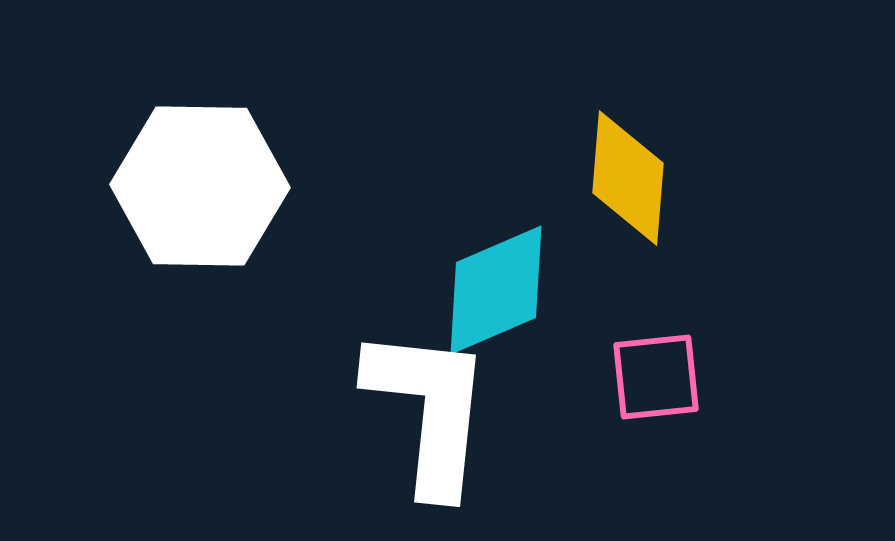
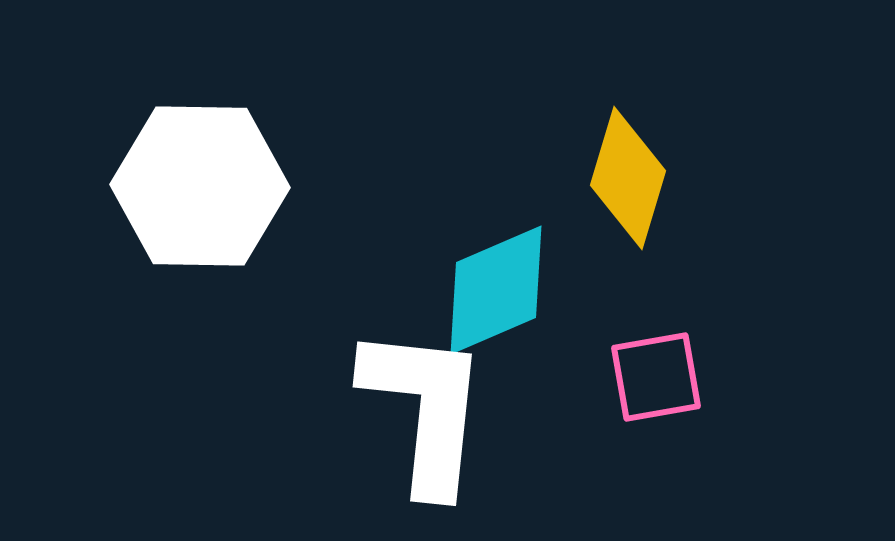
yellow diamond: rotated 12 degrees clockwise
pink square: rotated 4 degrees counterclockwise
white L-shape: moved 4 px left, 1 px up
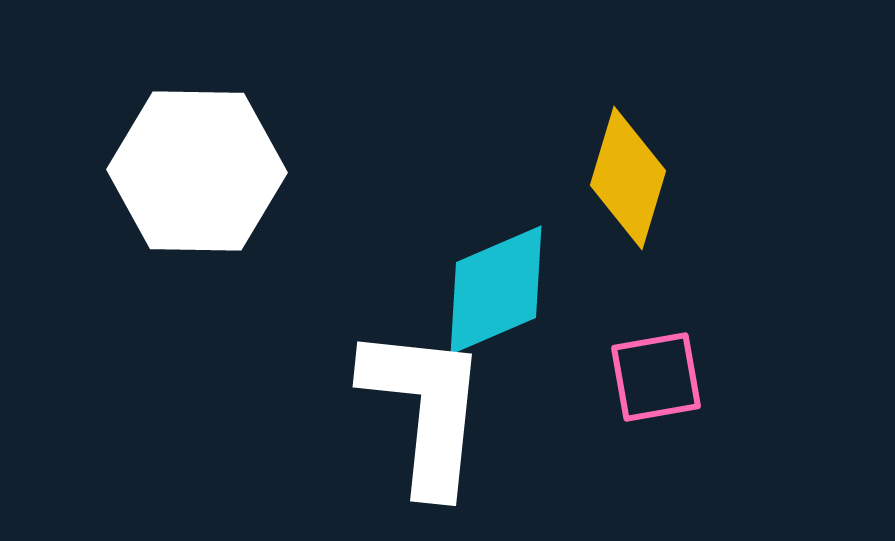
white hexagon: moved 3 px left, 15 px up
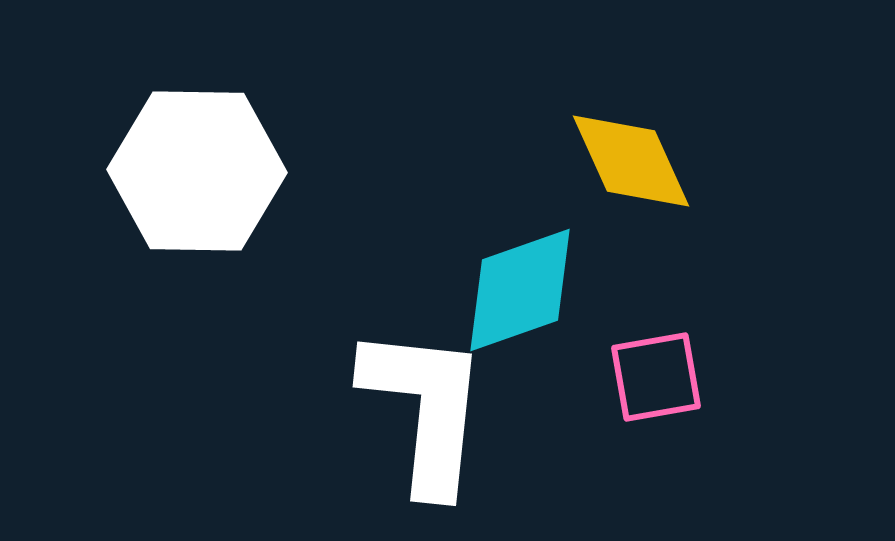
yellow diamond: moved 3 px right, 17 px up; rotated 41 degrees counterclockwise
cyan diamond: moved 24 px right; rotated 4 degrees clockwise
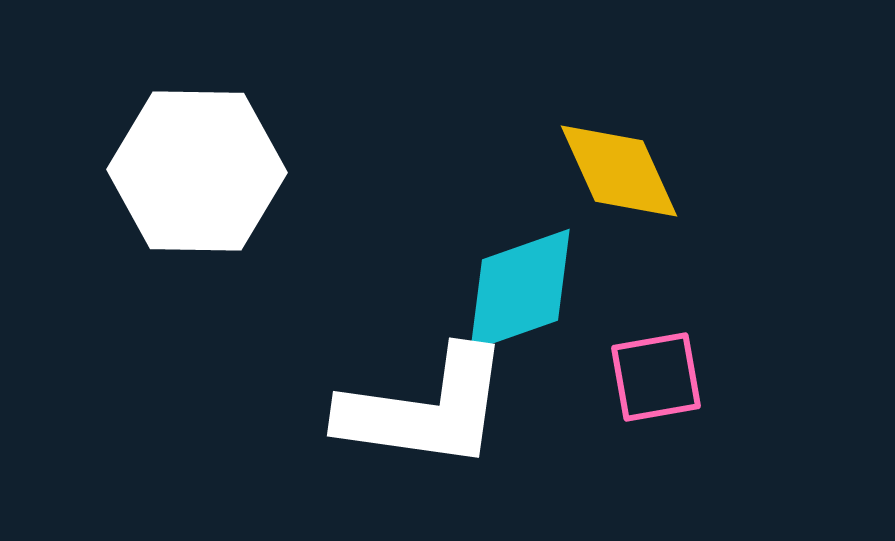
yellow diamond: moved 12 px left, 10 px down
white L-shape: rotated 92 degrees clockwise
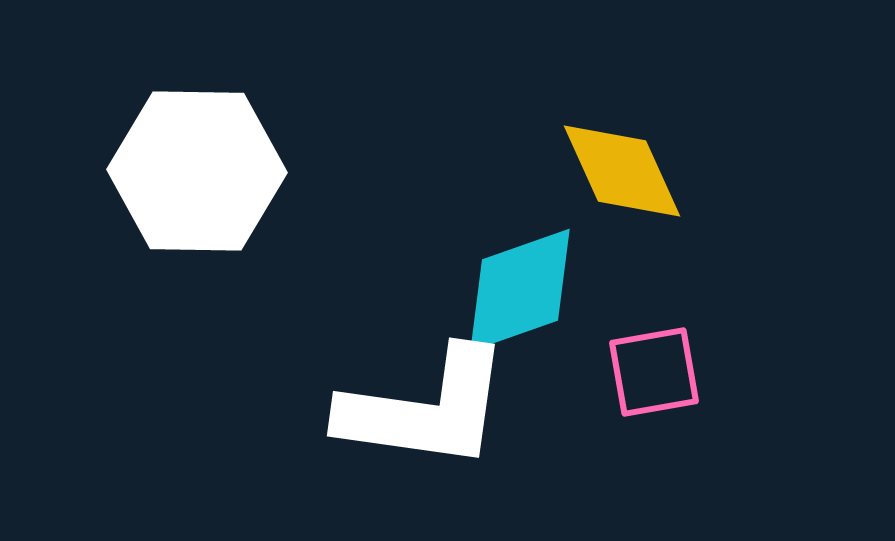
yellow diamond: moved 3 px right
pink square: moved 2 px left, 5 px up
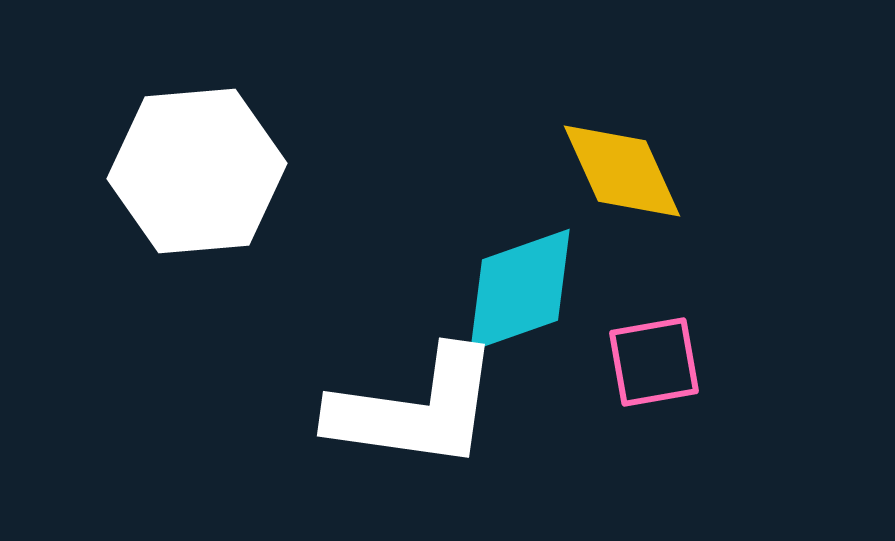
white hexagon: rotated 6 degrees counterclockwise
pink square: moved 10 px up
white L-shape: moved 10 px left
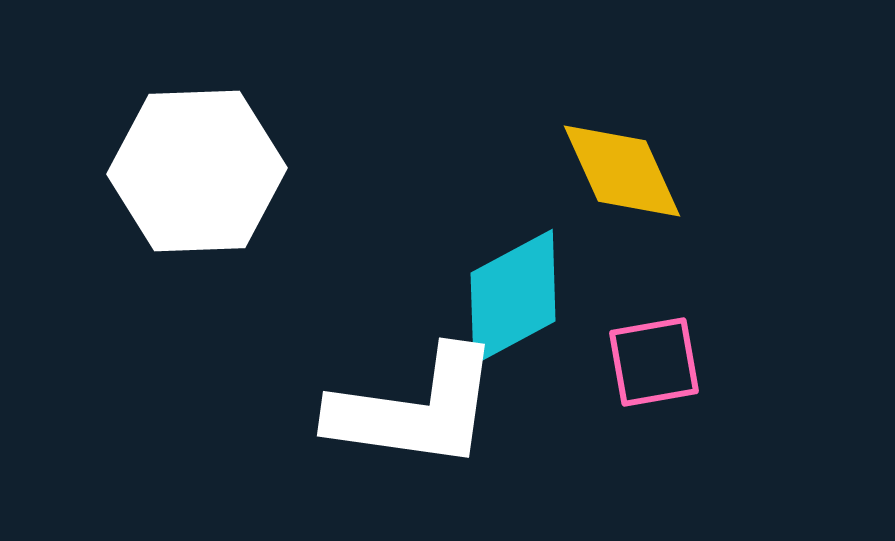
white hexagon: rotated 3 degrees clockwise
cyan diamond: moved 7 px left, 7 px down; rotated 9 degrees counterclockwise
